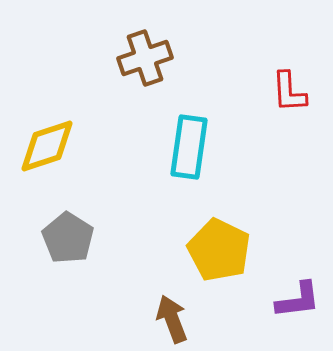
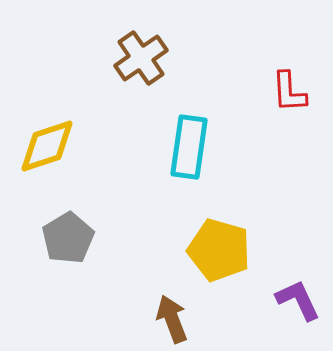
brown cross: moved 4 px left; rotated 16 degrees counterclockwise
gray pentagon: rotated 9 degrees clockwise
yellow pentagon: rotated 10 degrees counterclockwise
purple L-shape: rotated 108 degrees counterclockwise
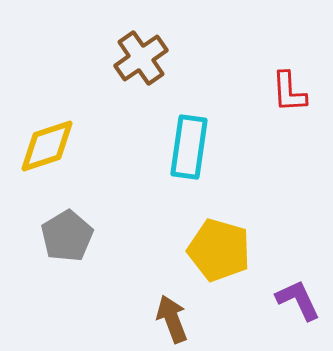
gray pentagon: moved 1 px left, 2 px up
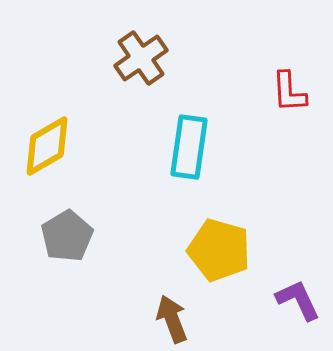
yellow diamond: rotated 12 degrees counterclockwise
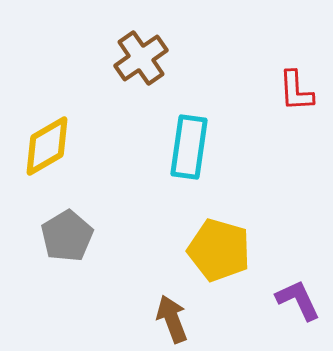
red L-shape: moved 7 px right, 1 px up
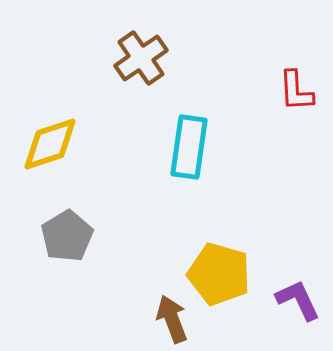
yellow diamond: moved 3 px right, 2 px up; rotated 12 degrees clockwise
yellow pentagon: moved 24 px down
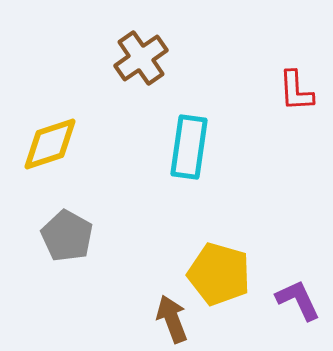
gray pentagon: rotated 12 degrees counterclockwise
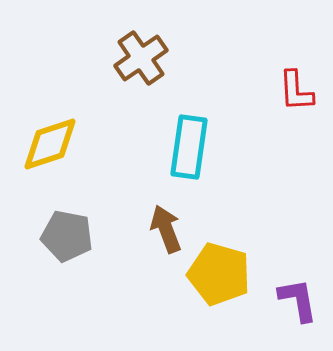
gray pentagon: rotated 18 degrees counterclockwise
purple L-shape: rotated 15 degrees clockwise
brown arrow: moved 6 px left, 90 px up
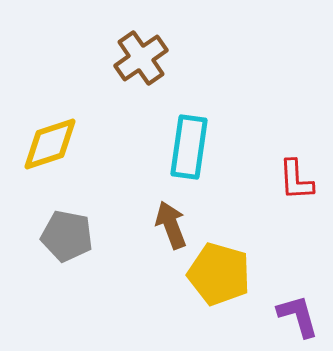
red L-shape: moved 89 px down
brown arrow: moved 5 px right, 4 px up
purple L-shape: moved 16 px down; rotated 6 degrees counterclockwise
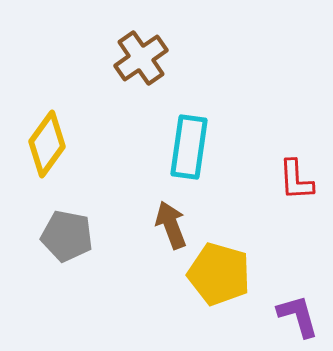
yellow diamond: moved 3 px left; rotated 36 degrees counterclockwise
